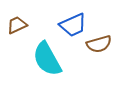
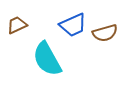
brown semicircle: moved 6 px right, 11 px up
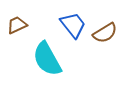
blue trapezoid: rotated 104 degrees counterclockwise
brown semicircle: rotated 15 degrees counterclockwise
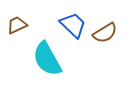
blue trapezoid: rotated 8 degrees counterclockwise
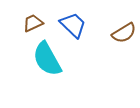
brown trapezoid: moved 16 px right, 2 px up
brown semicircle: moved 19 px right
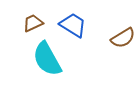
blue trapezoid: rotated 12 degrees counterclockwise
brown semicircle: moved 1 px left, 5 px down
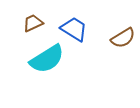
blue trapezoid: moved 1 px right, 4 px down
cyan semicircle: rotated 93 degrees counterclockwise
